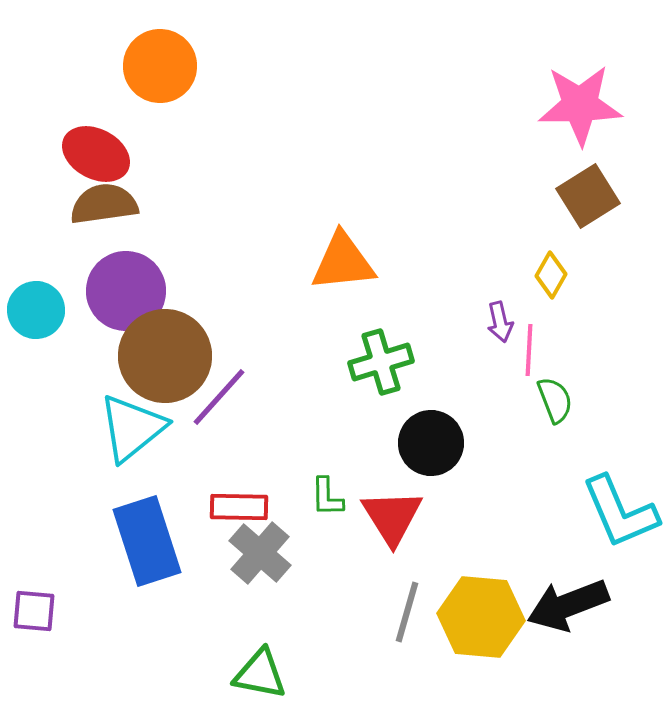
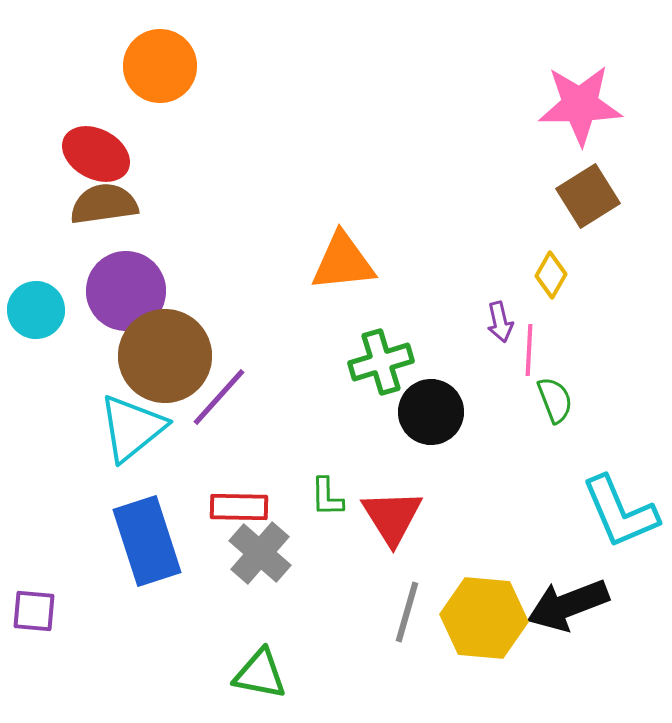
black circle: moved 31 px up
yellow hexagon: moved 3 px right, 1 px down
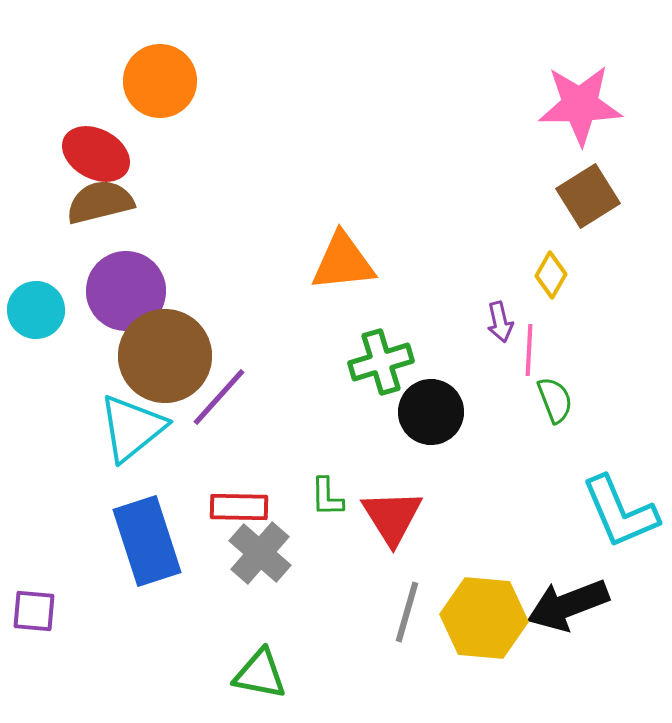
orange circle: moved 15 px down
brown semicircle: moved 4 px left, 2 px up; rotated 6 degrees counterclockwise
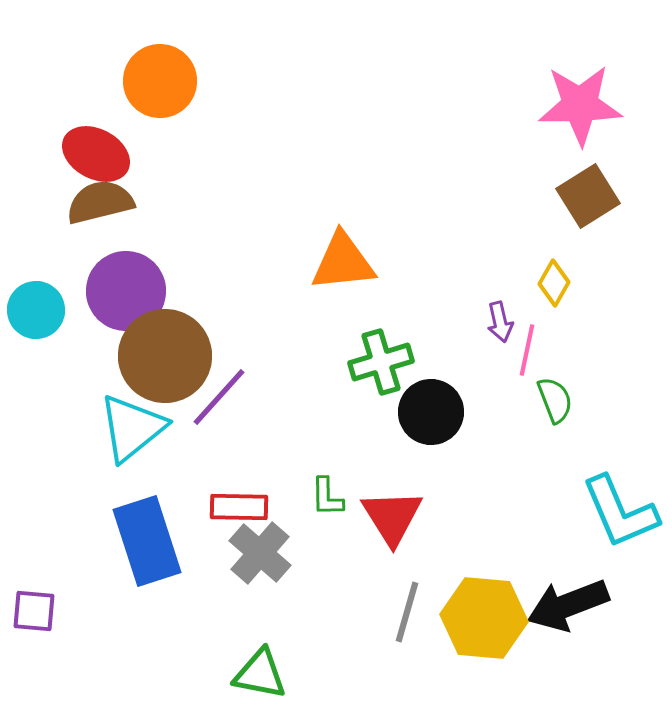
yellow diamond: moved 3 px right, 8 px down
pink line: moved 2 px left; rotated 9 degrees clockwise
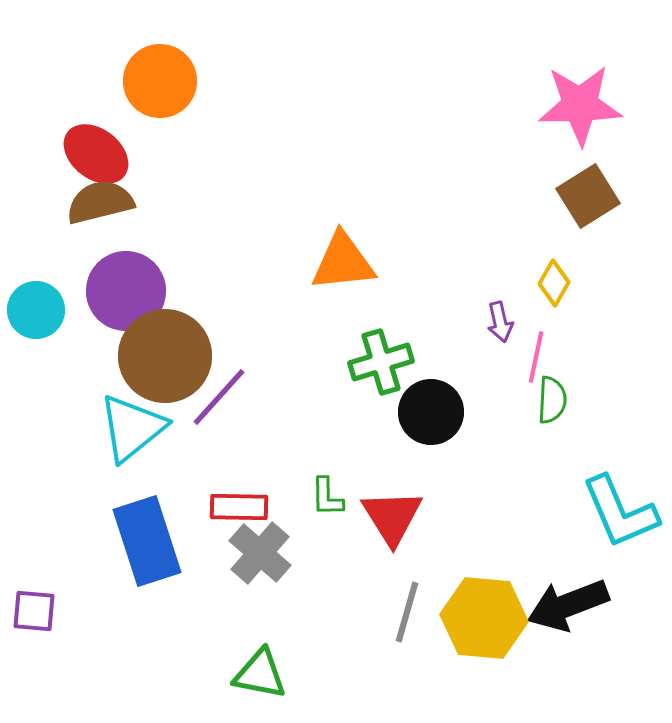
red ellipse: rotated 10 degrees clockwise
pink line: moved 9 px right, 7 px down
green semicircle: moved 3 px left; rotated 24 degrees clockwise
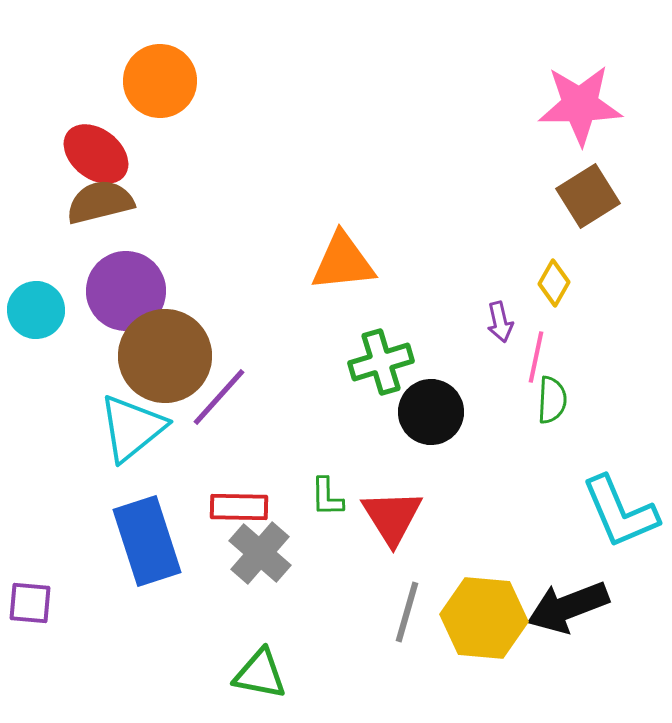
black arrow: moved 2 px down
purple square: moved 4 px left, 8 px up
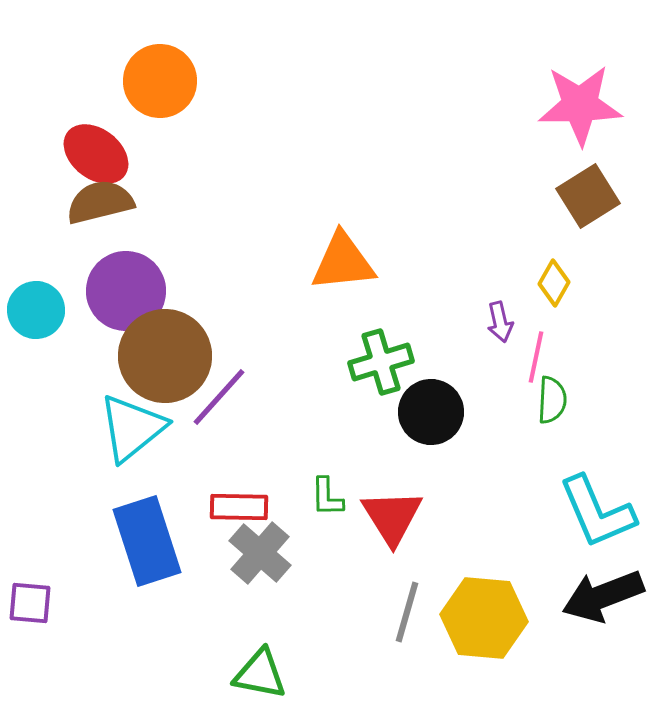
cyan L-shape: moved 23 px left
black arrow: moved 35 px right, 11 px up
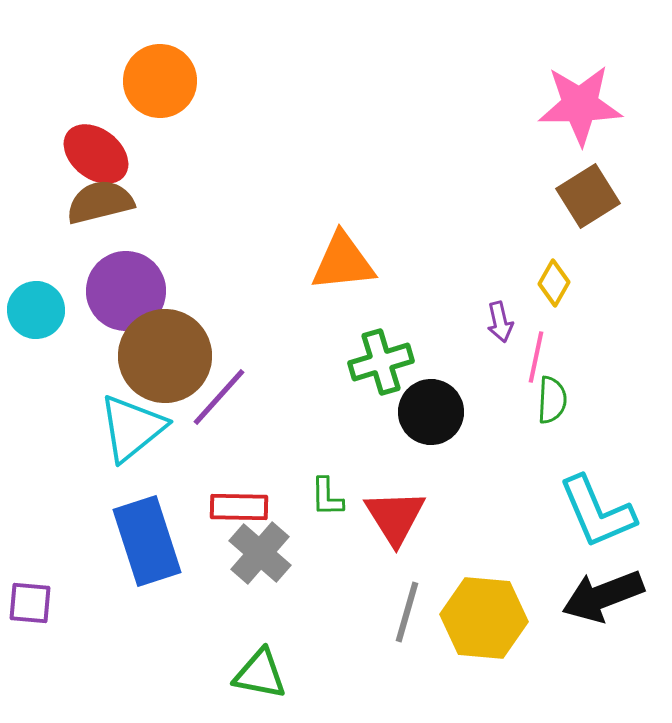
red triangle: moved 3 px right
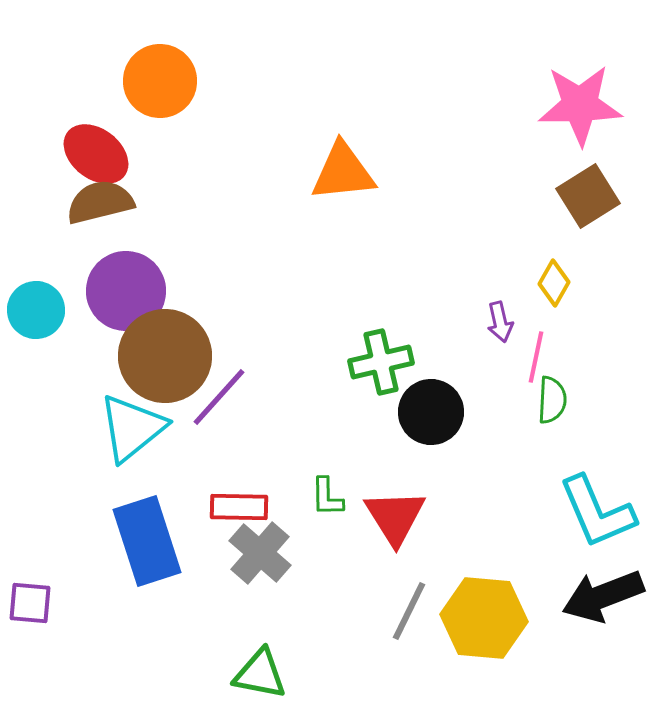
orange triangle: moved 90 px up
green cross: rotated 4 degrees clockwise
gray line: moved 2 px right, 1 px up; rotated 10 degrees clockwise
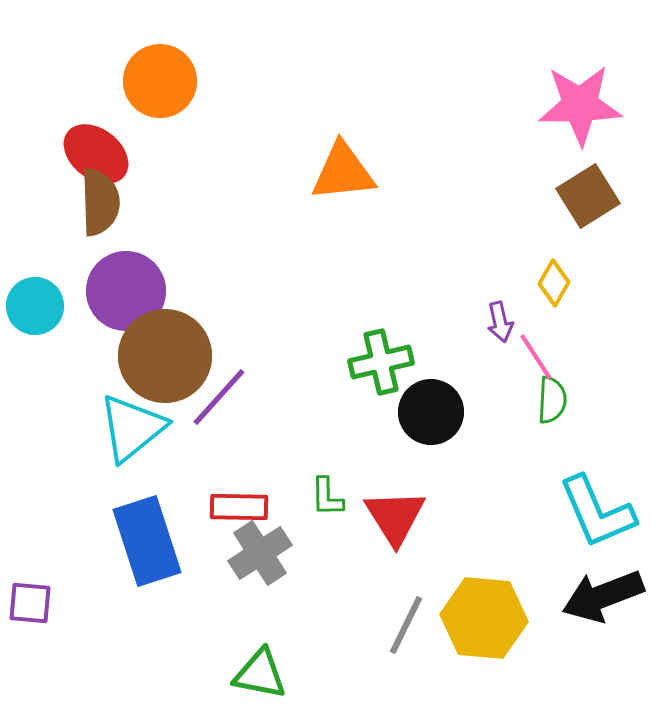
brown semicircle: rotated 102 degrees clockwise
cyan circle: moved 1 px left, 4 px up
pink line: rotated 45 degrees counterclockwise
gray cross: rotated 16 degrees clockwise
gray line: moved 3 px left, 14 px down
